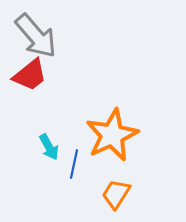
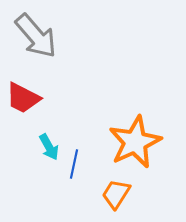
red trapezoid: moved 7 px left, 23 px down; rotated 66 degrees clockwise
orange star: moved 23 px right, 7 px down
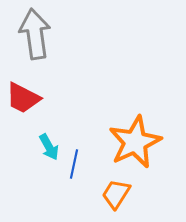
gray arrow: moved 1 px left, 2 px up; rotated 147 degrees counterclockwise
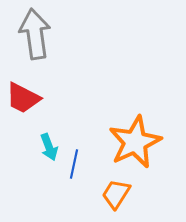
cyan arrow: rotated 8 degrees clockwise
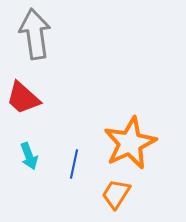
red trapezoid: rotated 15 degrees clockwise
orange star: moved 5 px left, 1 px down
cyan arrow: moved 20 px left, 9 px down
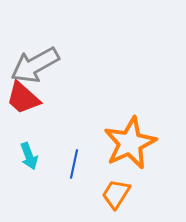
gray arrow: moved 31 px down; rotated 111 degrees counterclockwise
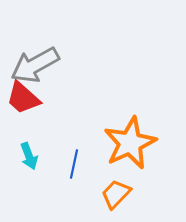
orange trapezoid: rotated 12 degrees clockwise
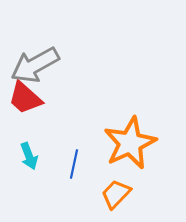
red trapezoid: moved 2 px right
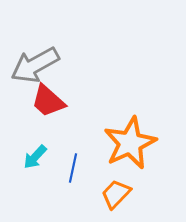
red trapezoid: moved 23 px right, 3 px down
cyan arrow: moved 6 px right, 1 px down; rotated 64 degrees clockwise
blue line: moved 1 px left, 4 px down
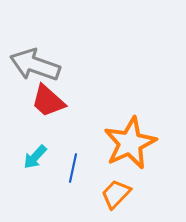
gray arrow: rotated 48 degrees clockwise
